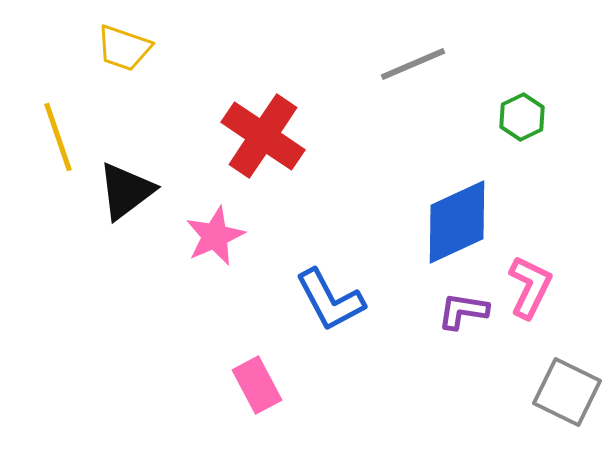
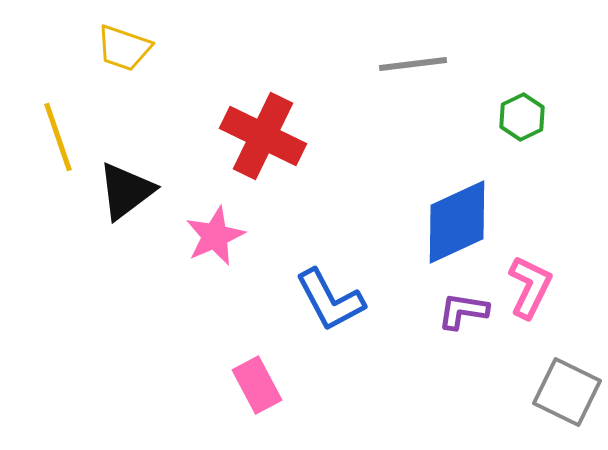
gray line: rotated 16 degrees clockwise
red cross: rotated 8 degrees counterclockwise
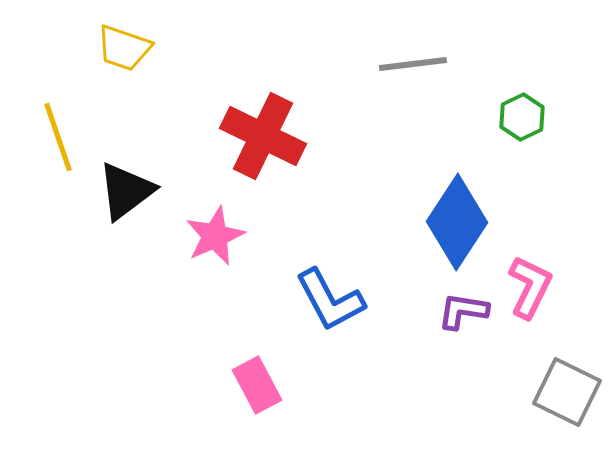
blue diamond: rotated 32 degrees counterclockwise
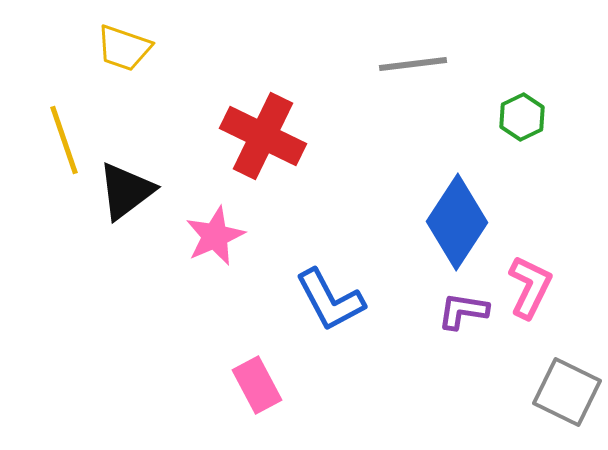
yellow line: moved 6 px right, 3 px down
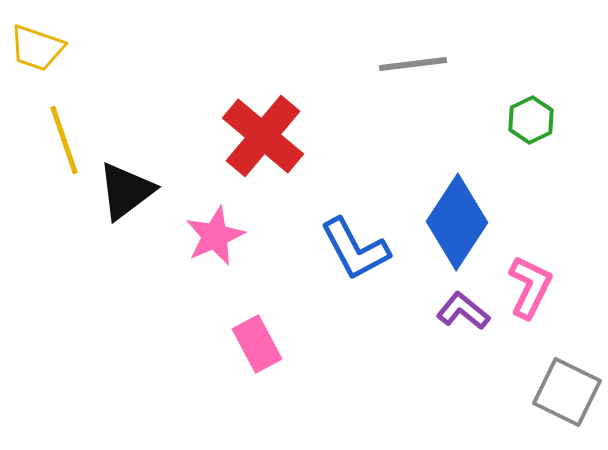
yellow trapezoid: moved 87 px left
green hexagon: moved 9 px right, 3 px down
red cross: rotated 14 degrees clockwise
blue L-shape: moved 25 px right, 51 px up
purple L-shape: rotated 30 degrees clockwise
pink rectangle: moved 41 px up
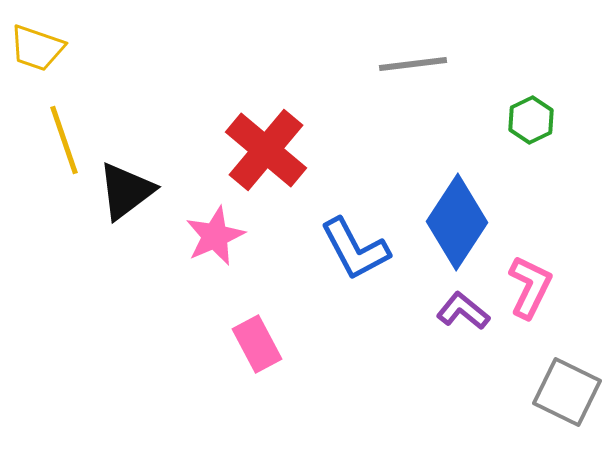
red cross: moved 3 px right, 14 px down
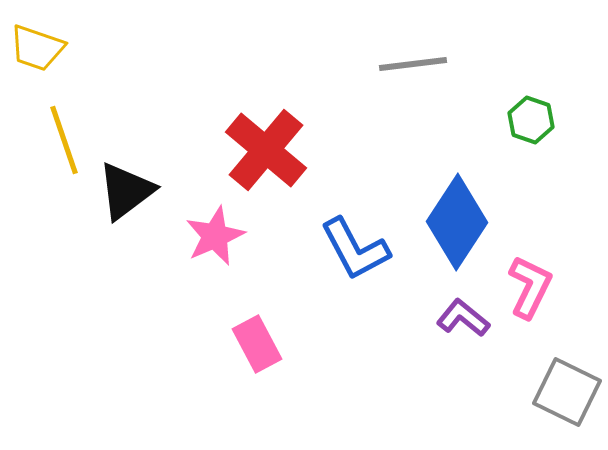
green hexagon: rotated 15 degrees counterclockwise
purple L-shape: moved 7 px down
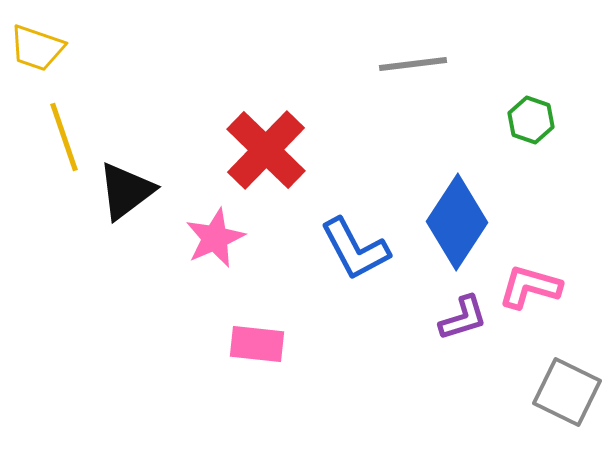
yellow line: moved 3 px up
red cross: rotated 4 degrees clockwise
pink star: moved 2 px down
pink L-shape: rotated 100 degrees counterclockwise
purple L-shape: rotated 124 degrees clockwise
pink rectangle: rotated 56 degrees counterclockwise
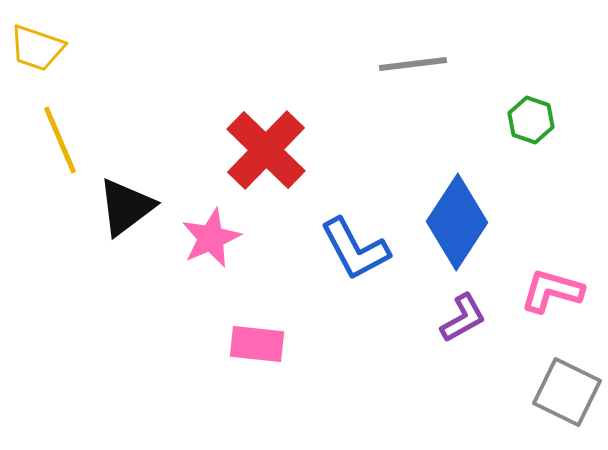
yellow line: moved 4 px left, 3 px down; rotated 4 degrees counterclockwise
black triangle: moved 16 px down
pink star: moved 4 px left
pink L-shape: moved 22 px right, 4 px down
purple L-shape: rotated 12 degrees counterclockwise
